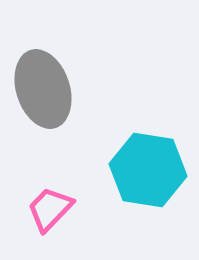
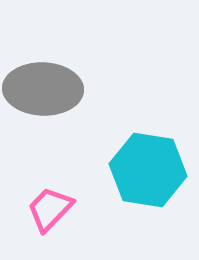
gray ellipse: rotated 70 degrees counterclockwise
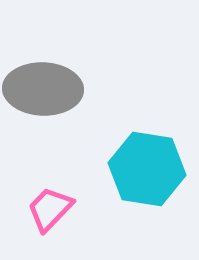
cyan hexagon: moved 1 px left, 1 px up
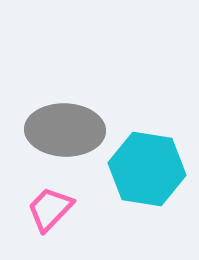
gray ellipse: moved 22 px right, 41 px down
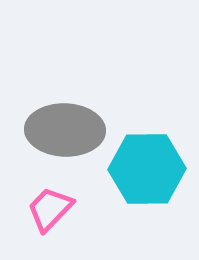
cyan hexagon: rotated 10 degrees counterclockwise
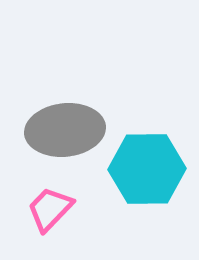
gray ellipse: rotated 8 degrees counterclockwise
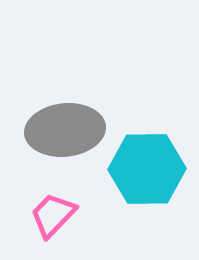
pink trapezoid: moved 3 px right, 6 px down
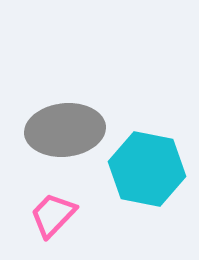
cyan hexagon: rotated 12 degrees clockwise
